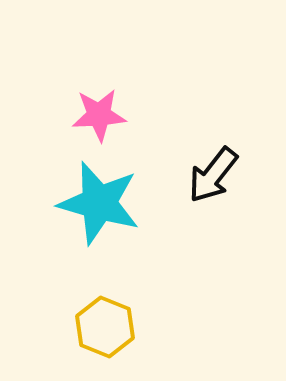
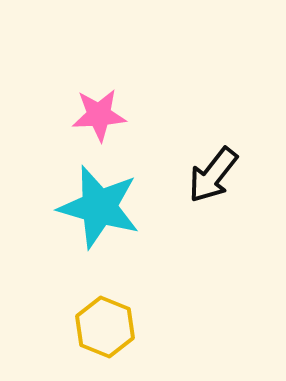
cyan star: moved 4 px down
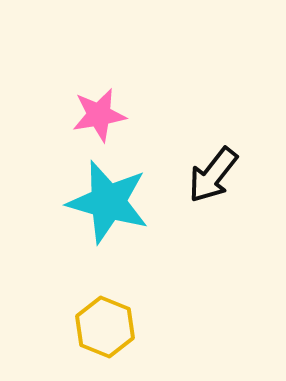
pink star: rotated 6 degrees counterclockwise
cyan star: moved 9 px right, 5 px up
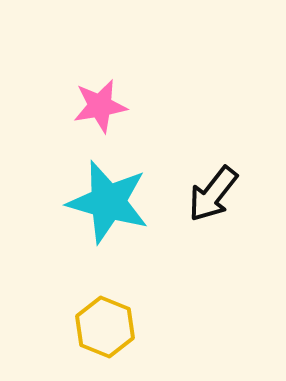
pink star: moved 1 px right, 9 px up
black arrow: moved 19 px down
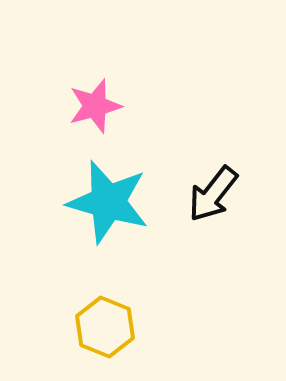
pink star: moved 5 px left; rotated 6 degrees counterclockwise
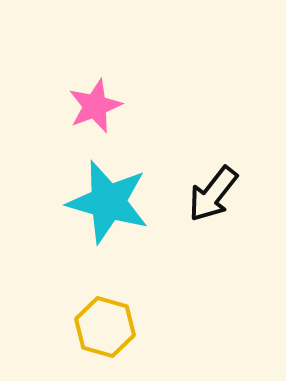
pink star: rotated 6 degrees counterclockwise
yellow hexagon: rotated 6 degrees counterclockwise
